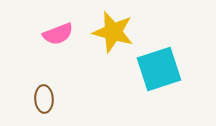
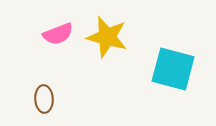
yellow star: moved 6 px left, 5 px down
cyan square: moved 14 px right; rotated 33 degrees clockwise
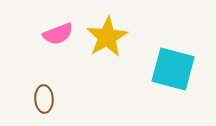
yellow star: rotated 27 degrees clockwise
